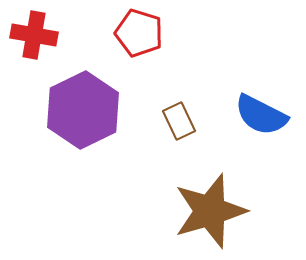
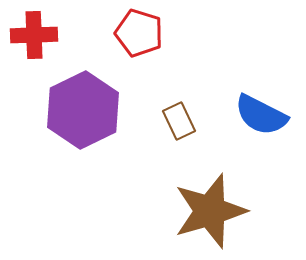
red cross: rotated 12 degrees counterclockwise
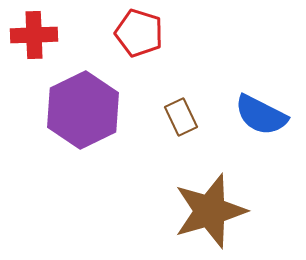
brown rectangle: moved 2 px right, 4 px up
